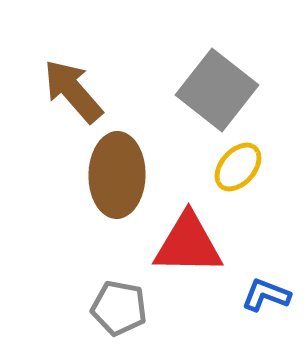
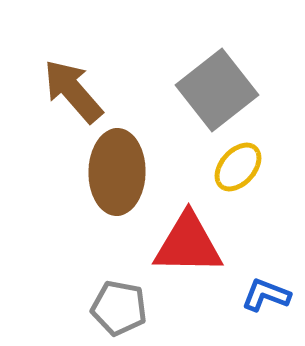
gray square: rotated 14 degrees clockwise
brown ellipse: moved 3 px up
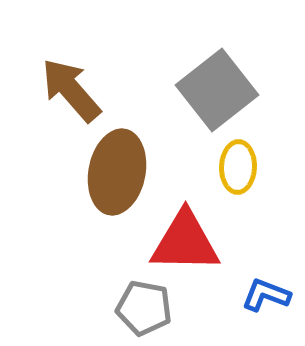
brown arrow: moved 2 px left, 1 px up
yellow ellipse: rotated 39 degrees counterclockwise
brown ellipse: rotated 10 degrees clockwise
red triangle: moved 3 px left, 2 px up
gray pentagon: moved 25 px right
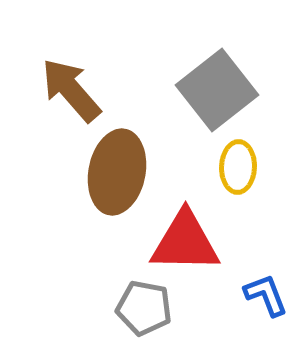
blue L-shape: rotated 48 degrees clockwise
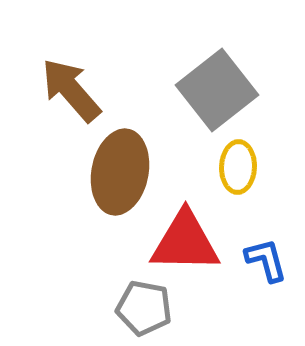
brown ellipse: moved 3 px right
blue L-shape: moved 35 px up; rotated 6 degrees clockwise
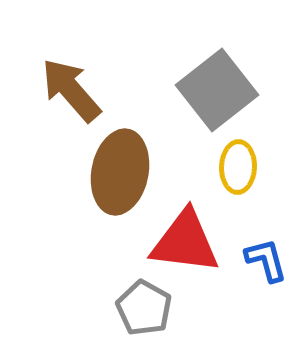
red triangle: rotated 6 degrees clockwise
gray pentagon: rotated 18 degrees clockwise
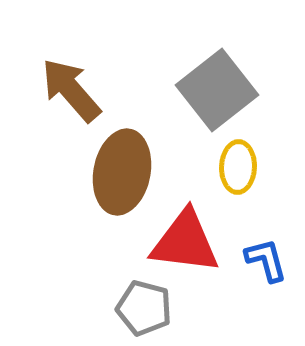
brown ellipse: moved 2 px right
gray pentagon: rotated 14 degrees counterclockwise
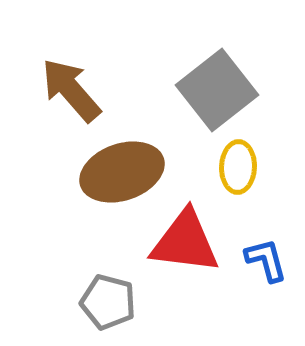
brown ellipse: rotated 60 degrees clockwise
gray pentagon: moved 36 px left, 6 px up
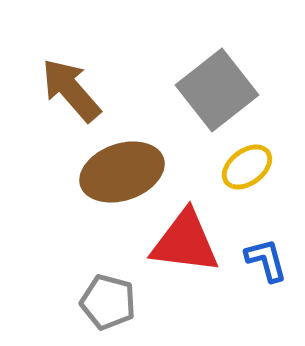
yellow ellipse: moved 9 px right; rotated 51 degrees clockwise
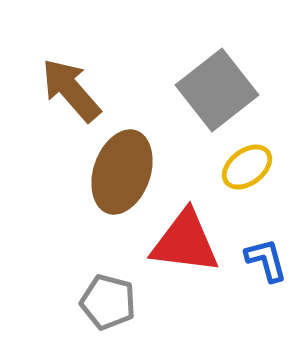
brown ellipse: rotated 52 degrees counterclockwise
